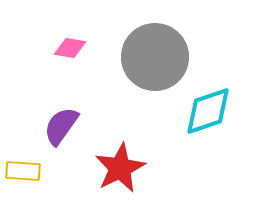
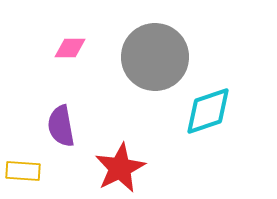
pink diamond: rotated 8 degrees counterclockwise
purple semicircle: rotated 45 degrees counterclockwise
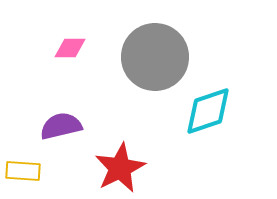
purple semicircle: rotated 87 degrees clockwise
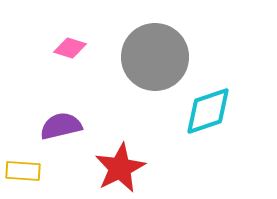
pink diamond: rotated 16 degrees clockwise
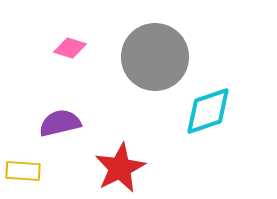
purple semicircle: moved 1 px left, 3 px up
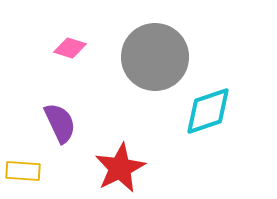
purple semicircle: rotated 78 degrees clockwise
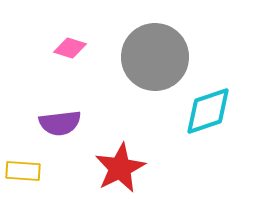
purple semicircle: rotated 108 degrees clockwise
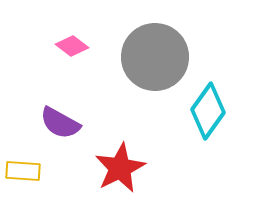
pink diamond: moved 2 px right, 2 px up; rotated 20 degrees clockwise
cyan diamond: rotated 36 degrees counterclockwise
purple semicircle: rotated 36 degrees clockwise
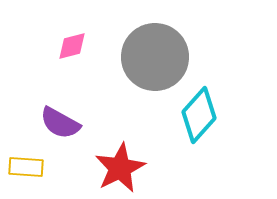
pink diamond: rotated 52 degrees counterclockwise
cyan diamond: moved 9 px left, 4 px down; rotated 6 degrees clockwise
yellow rectangle: moved 3 px right, 4 px up
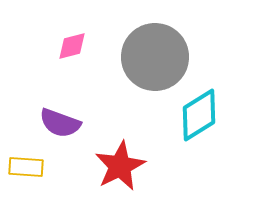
cyan diamond: rotated 16 degrees clockwise
purple semicircle: rotated 9 degrees counterclockwise
red star: moved 2 px up
